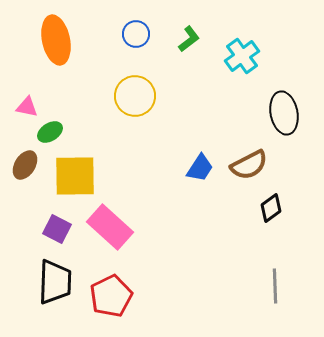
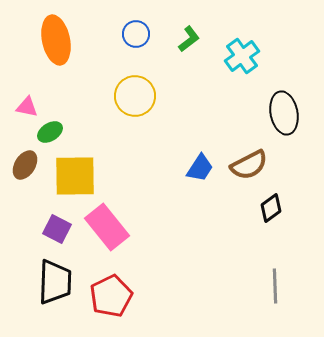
pink rectangle: moved 3 px left; rotated 9 degrees clockwise
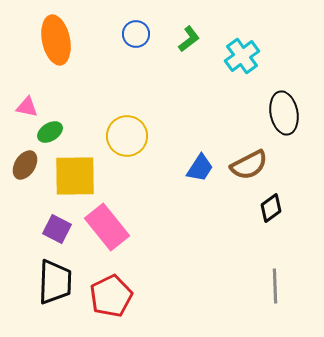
yellow circle: moved 8 px left, 40 px down
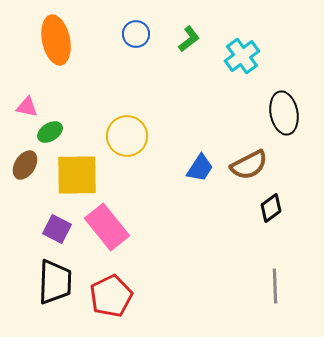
yellow square: moved 2 px right, 1 px up
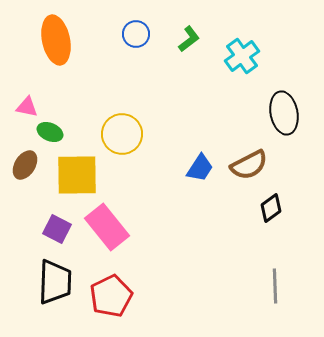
green ellipse: rotated 55 degrees clockwise
yellow circle: moved 5 px left, 2 px up
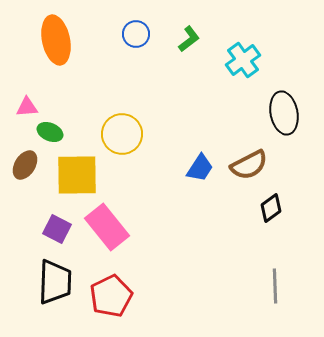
cyan cross: moved 1 px right, 4 px down
pink triangle: rotated 15 degrees counterclockwise
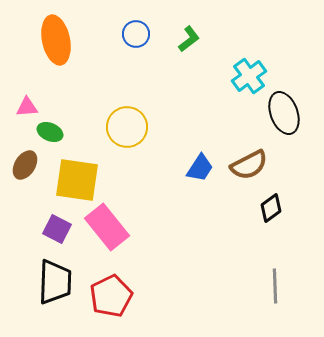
cyan cross: moved 6 px right, 16 px down
black ellipse: rotated 9 degrees counterclockwise
yellow circle: moved 5 px right, 7 px up
yellow square: moved 5 px down; rotated 9 degrees clockwise
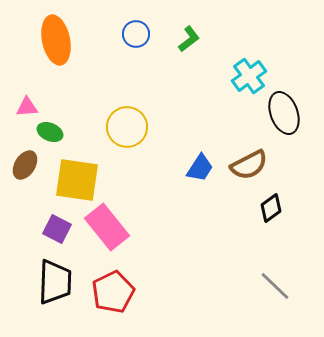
gray line: rotated 44 degrees counterclockwise
red pentagon: moved 2 px right, 4 px up
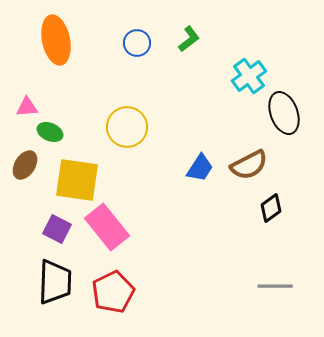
blue circle: moved 1 px right, 9 px down
gray line: rotated 44 degrees counterclockwise
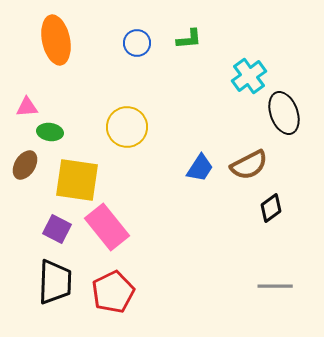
green L-shape: rotated 32 degrees clockwise
green ellipse: rotated 15 degrees counterclockwise
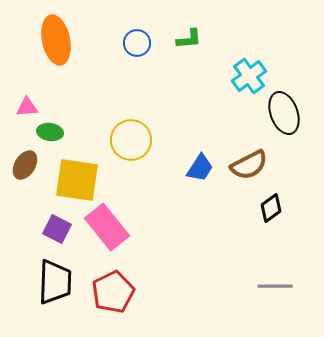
yellow circle: moved 4 px right, 13 px down
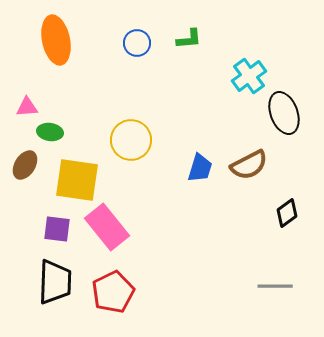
blue trapezoid: rotated 16 degrees counterclockwise
black diamond: moved 16 px right, 5 px down
purple square: rotated 20 degrees counterclockwise
